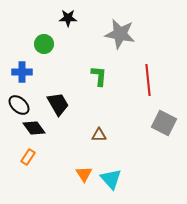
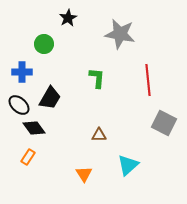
black star: rotated 30 degrees counterclockwise
green L-shape: moved 2 px left, 2 px down
black trapezoid: moved 8 px left, 6 px up; rotated 60 degrees clockwise
cyan triangle: moved 17 px right, 14 px up; rotated 30 degrees clockwise
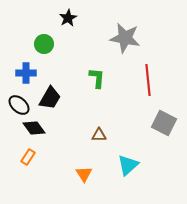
gray star: moved 5 px right, 4 px down
blue cross: moved 4 px right, 1 px down
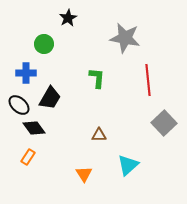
gray square: rotated 20 degrees clockwise
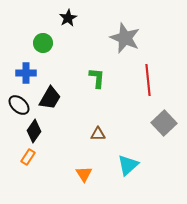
gray star: rotated 12 degrees clockwise
green circle: moved 1 px left, 1 px up
black diamond: moved 3 px down; rotated 70 degrees clockwise
brown triangle: moved 1 px left, 1 px up
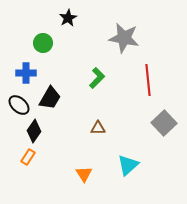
gray star: moved 1 px left; rotated 12 degrees counterclockwise
green L-shape: rotated 40 degrees clockwise
brown triangle: moved 6 px up
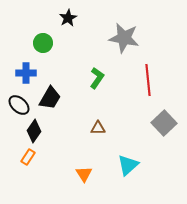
green L-shape: rotated 10 degrees counterclockwise
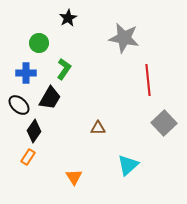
green circle: moved 4 px left
green L-shape: moved 33 px left, 9 px up
orange triangle: moved 10 px left, 3 px down
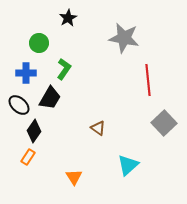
brown triangle: rotated 35 degrees clockwise
